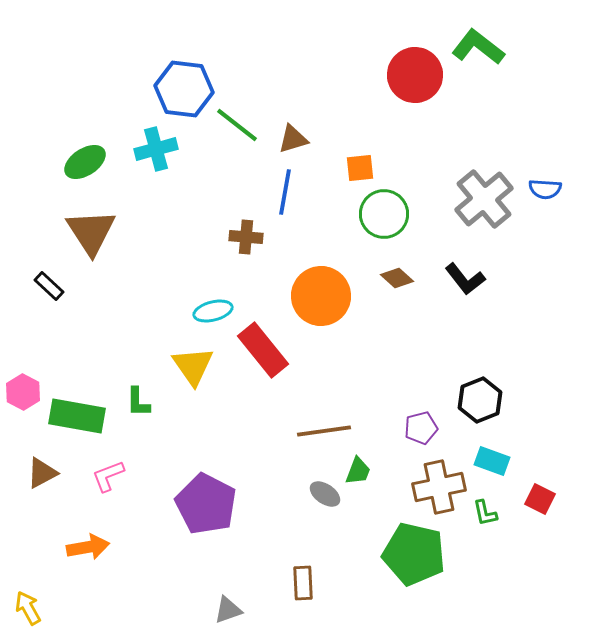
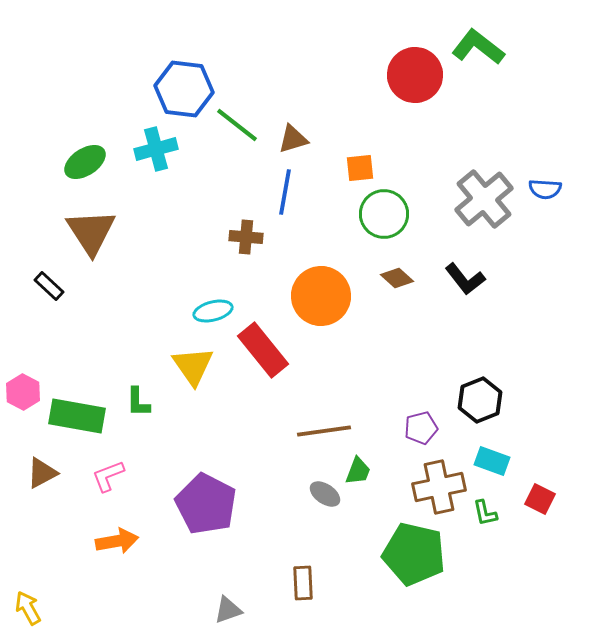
orange arrow at (88, 547): moved 29 px right, 6 px up
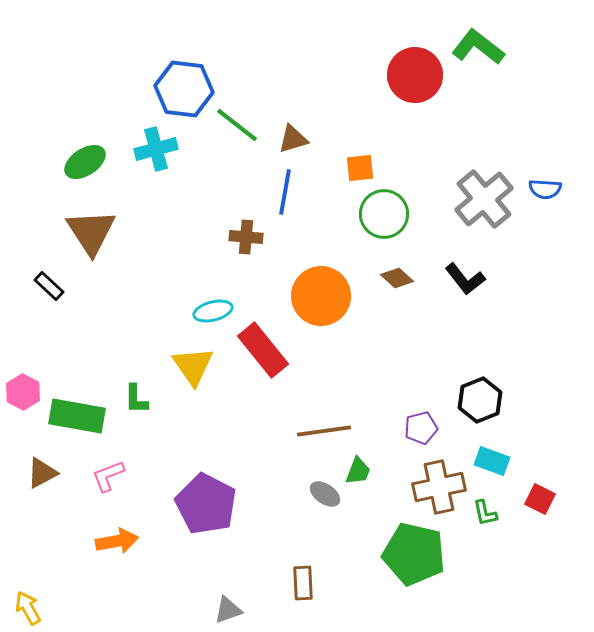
green L-shape at (138, 402): moved 2 px left, 3 px up
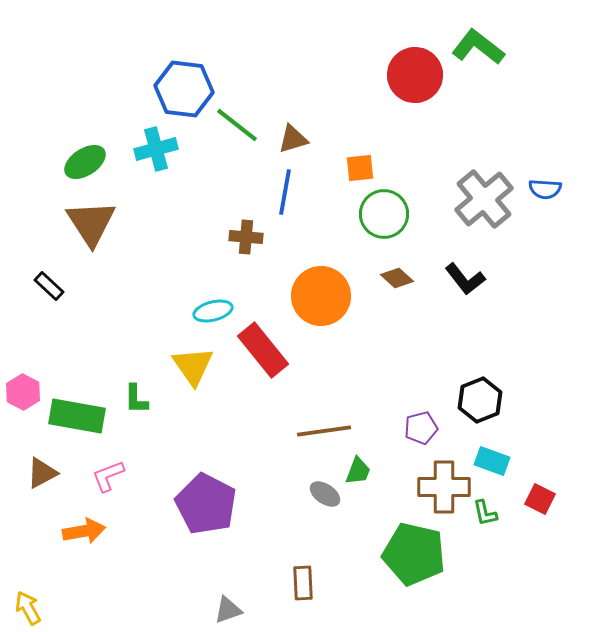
brown triangle at (91, 232): moved 9 px up
brown cross at (439, 487): moved 5 px right; rotated 12 degrees clockwise
orange arrow at (117, 541): moved 33 px left, 10 px up
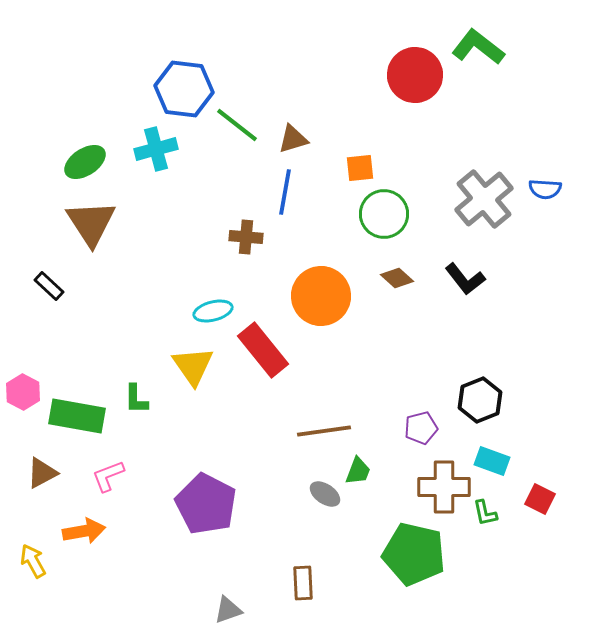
yellow arrow at (28, 608): moved 5 px right, 47 px up
